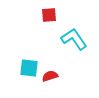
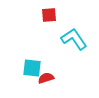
cyan square: moved 3 px right
red semicircle: moved 4 px left, 2 px down
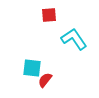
red semicircle: moved 1 px left, 2 px down; rotated 35 degrees counterclockwise
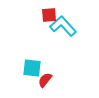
cyan L-shape: moved 11 px left, 13 px up; rotated 8 degrees counterclockwise
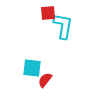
red square: moved 1 px left, 2 px up
cyan L-shape: rotated 52 degrees clockwise
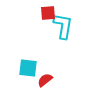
cyan square: moved 4 px left
red semicircle: rotated 14 degrees clockwise
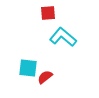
cyan L-shape: moved 11 px down; rotated 60 degrees counterclockwise
red semicircle: moved 3 px up
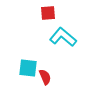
red semicircle: rotated 105 degrees clockwise
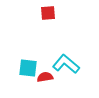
cyan L-shape: moved 3 px right, 27 px down
red semicircle: rotated 77 degrees counterclockwise
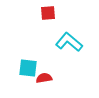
cyan L-shape: moved 3 px right, 22 px up
red semicircle: moved 1 px left, 1 px down
